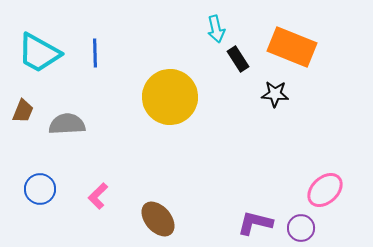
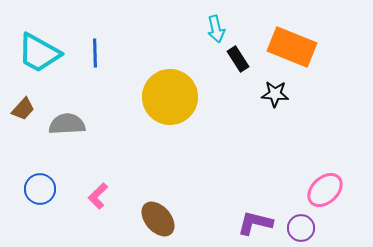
brown trapezoid: moved 2 px up; rotated 20 degrees clockwise
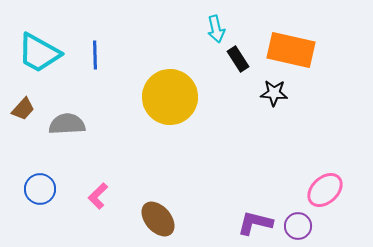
orange rectangle: moved 1 px left, 3 px down; rotated 9 degrees counterclockwise
blue line: moved 2 px down
black star: moved 1 px left, 1 px up
purple circle: moved 3 px left, 2 px up
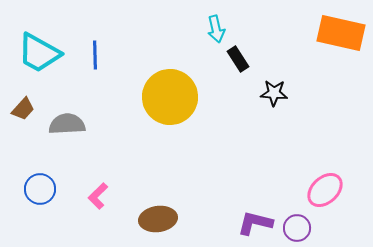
orange rectangle: moved 50 px right, 17 px up
brown ellipse: rotated 57 degrees counterclockwise
purple circle: moved 1 px left, 2 px down
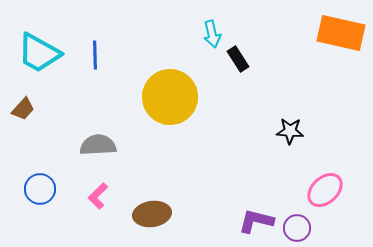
cyan arrow: moved 4 px left, 5 px down
black star: moved 16 px right, 38 px down
gray semicircle: moved 31 px right, 21 px down
brown ellipse: moved 6 px left, 5 px up
purple L-shape: moved 1 px right, 2 px up
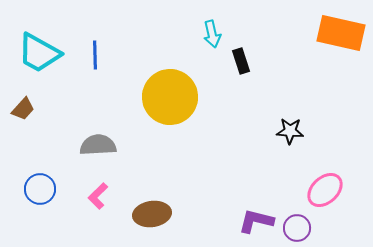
black rectangle: moved 3 px right, 2 px down; rotated 15 degrees clockwise
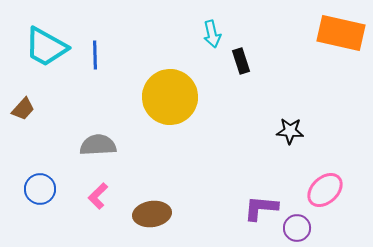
cyan trapezoid: moved 7 px right, 6 px up
purple L-shape: moved 5 px right, 13 px up; rotated 9 degrees counterclockwise
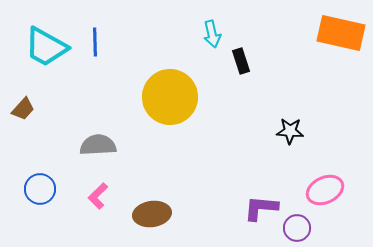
blue line: moved 13 px up
pink ellipse: rotated 18 degrees clockwise
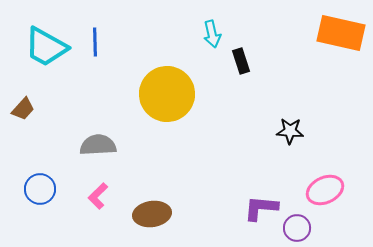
yellow circle: moved 3 px left, 3 px up
